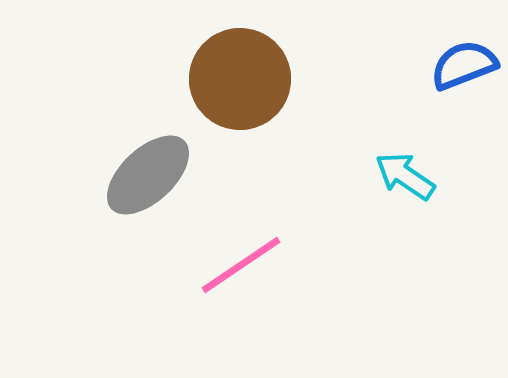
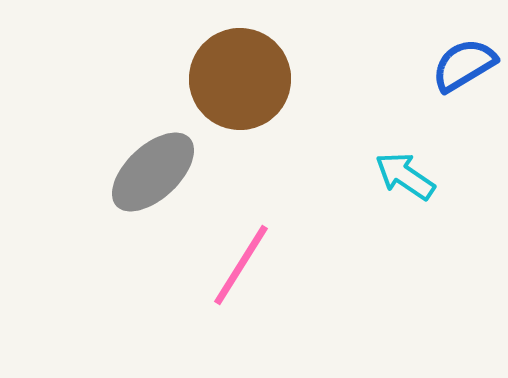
blue semicircle: rotated 10 degrees counterclockwise
gray ellipse: moved 5 px right, 3 px up
pink line: rotated 24 degrees counterclockwise
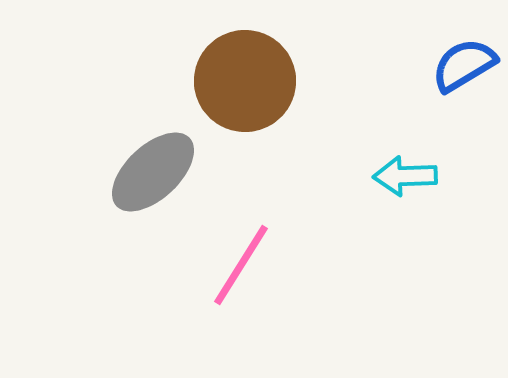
brown circle: moved 5 px right, 2 px down
cyan arrow: rotated 36 degrees counterclockwise
